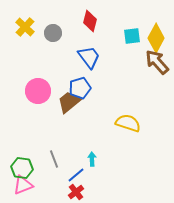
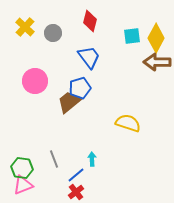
brown arrow: rotated 48 degrees counterclockwise
pink circle: moved 3 px left, 10 px up
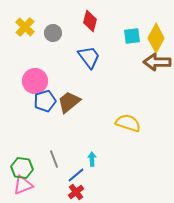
blue pentagon: moved 35 px left, 13 px down
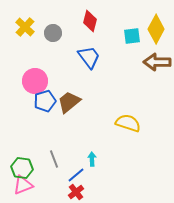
yellow diamond: moved 9 px up
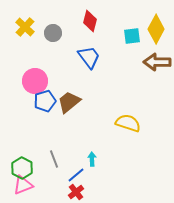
green hexagon: rotated 20 degrees clockwise
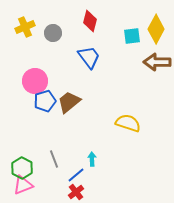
yellow cross: rotated 24 degrees clockwise
